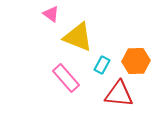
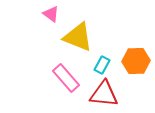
red triangle: moved 15 px left
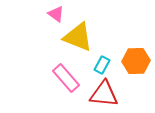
pink triangle: moved 5 px right
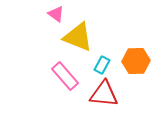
pink rectangle: moved 1 px left, 2 px up
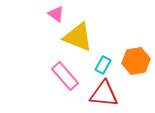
orange hexagon: rotated 8 degrees counterclockwise
cyan rectangle: moved 1 px right
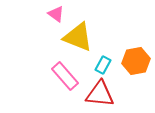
red triangle: moved 4 px left
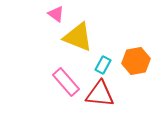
pink rectangle: moved 1 px right, 6 px down
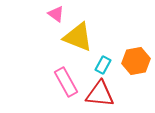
pink rectangle: rotated 12 degrees clockwise
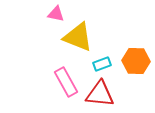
pink triangle: rotated 24 degrees counterclockwise
orange hexagon: rotated 12 degrees clockwise
cyan rectangle: moved 1 px left, 1 px up; rotated 42 degrees clockwise
